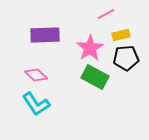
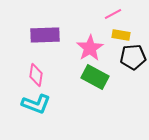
pink line: moved 7 px right
yellow rectangle: rotated 24 degrees clockwise
black pentagon: moved 7 px right, 1 px up
pink diamond: rotated 55 degrees clockwise
cyan L-shape: rotated 36 degrees counterclockwise
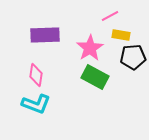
pink line: moved 3 px left, 2 px down
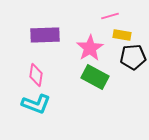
pink line: rotated 12 degrees clockwise
yellow rectangle: moved 1 px right
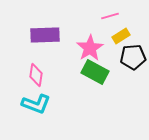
yellow rectangle: moved 1 px left, 1 px down; rotated 42 degrees counterclockwise
green rectangle: moved 5 px up
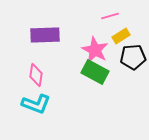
pink star: moved 5 px right, 2 px down; rotated 12 degrees counterclockwise
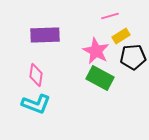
pink star: moved 1 px right, 1 px down
green rectangle: moved 5 px right, 6 px down
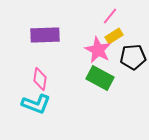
pink line: rotated 36 degrees counterclockwise
yellow rectangle: moved 7 px left
pink star: moved 2 px right, 1 px up
pink diamond: moved 4 px right, 4 px down
